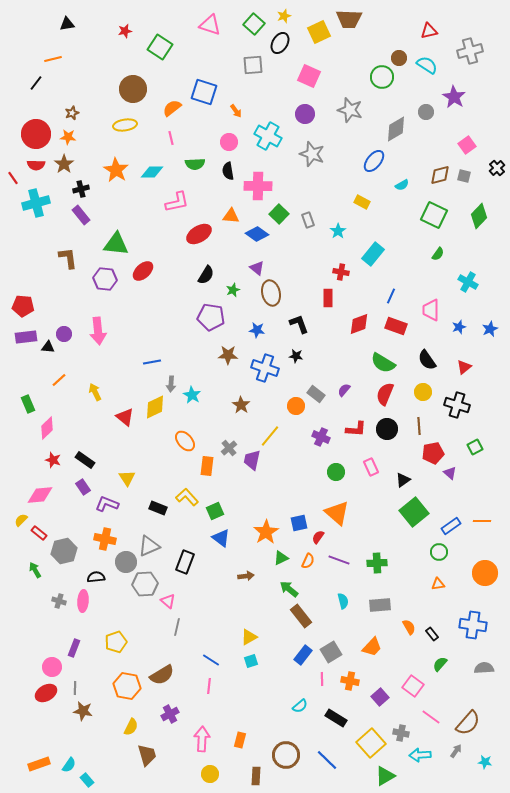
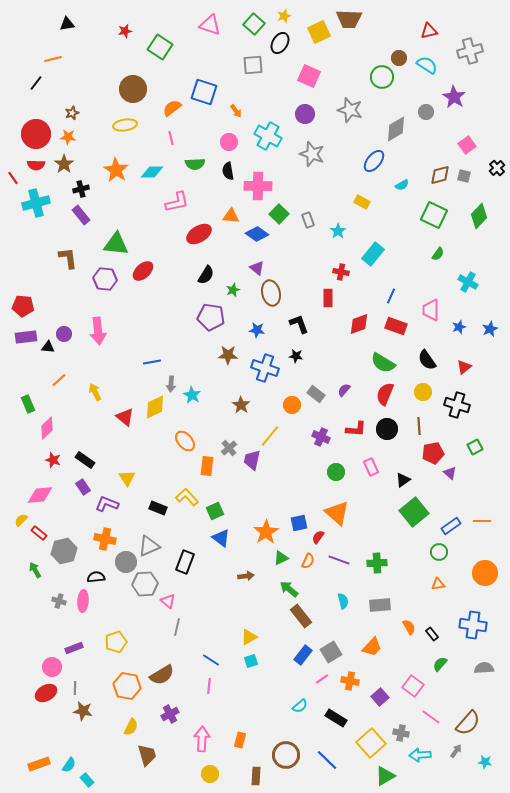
orange circle at (296, 406): moved 4 px left, 1 px up
purple rectangle at (74, 648): rotated 48 degrees clockwise
pink line at (322, 679): rotated 56 degrees clockwise
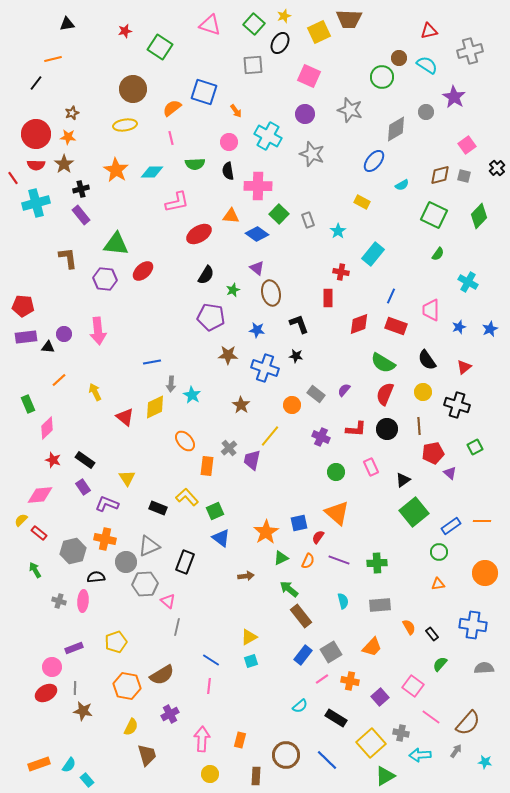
gray hexagon at (64, 551): moved 9 px right
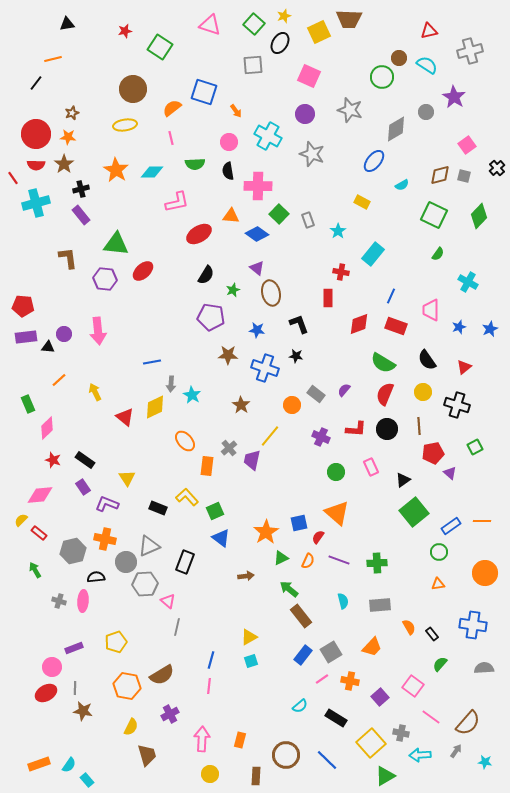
blue line at (211, 660): rotated 72 degrees clockwise
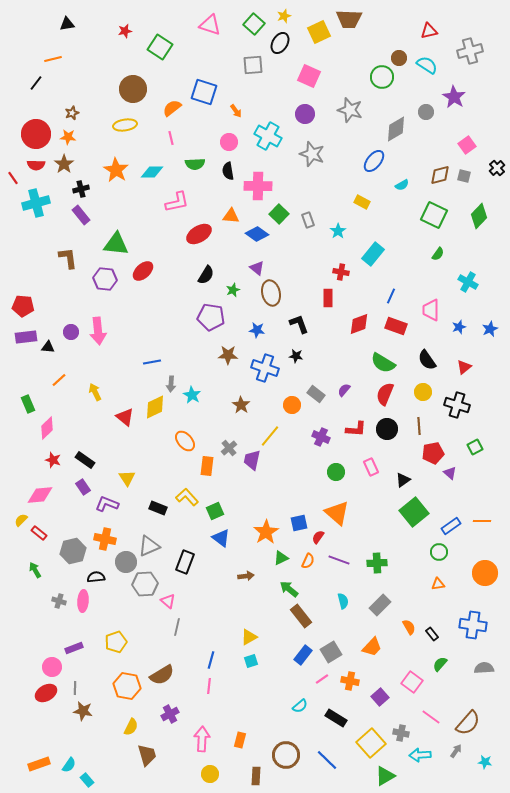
purple circle at (64, 334): moved 7 px right, 2 px up
gray rectangle at (380, 605): rotated 40 degrees counterclockwise
pink square at (413, 686): moved 1 px left, 4 px up
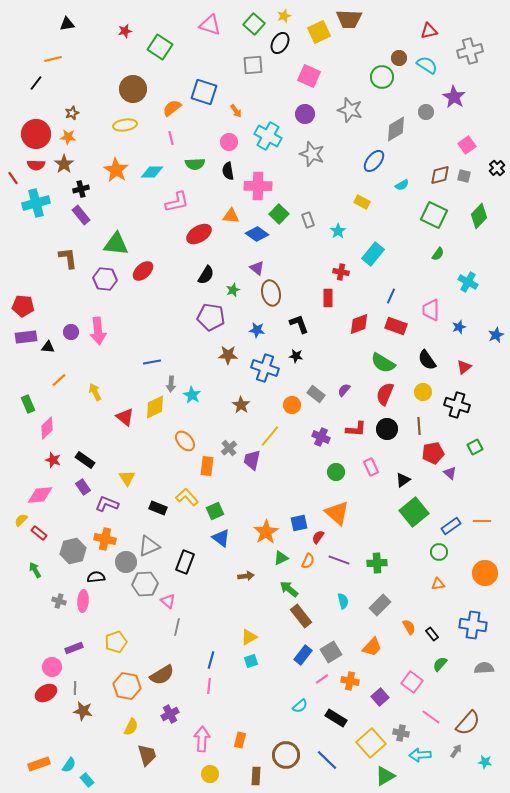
blue star at (490, 329): moved 6 px right, 6 px down
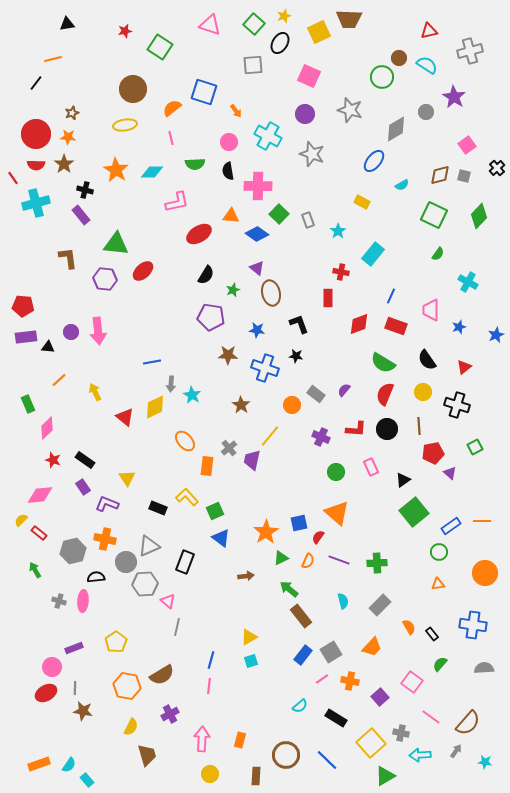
black cross at (81, 189): moved 4 px right, 1 px down; rotated 28 degrees clockwise
yellow pentagon at (116, 642): rotated 15 degrees counterclockwise
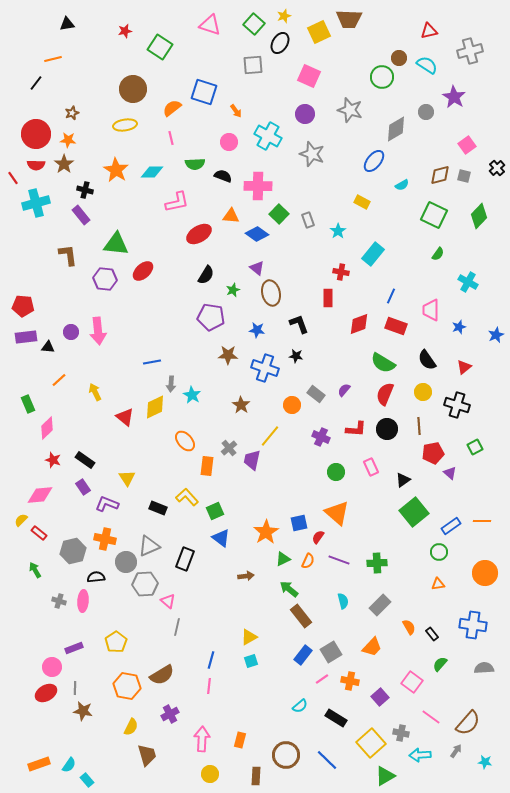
orange star at (68, 137): moved 3 px down
black semicircle at (228, 171): moved 5 px left, 5 px down; rotated 120 degrees clockwise
brown L-shape at (68, 258): moved 3 px up
green triangle at (281, 558): moved 2 px right, 1 px down
black rectangle at (185, 562): moved 3 px up
